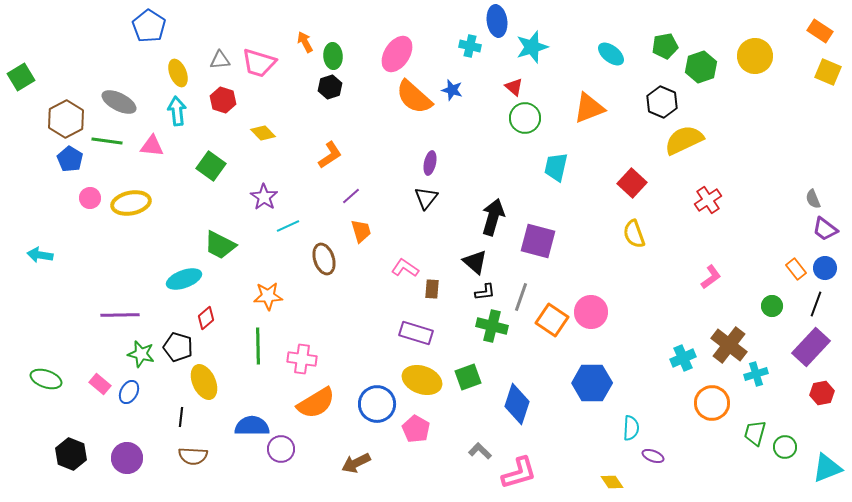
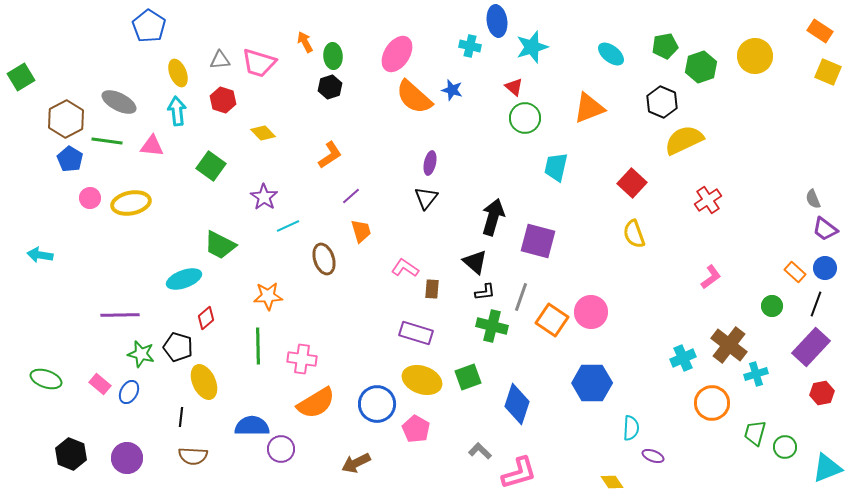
orange rectangle at (796, 269): moved 1 px left, 3 px down; rotated 10 degrees counterclockwise
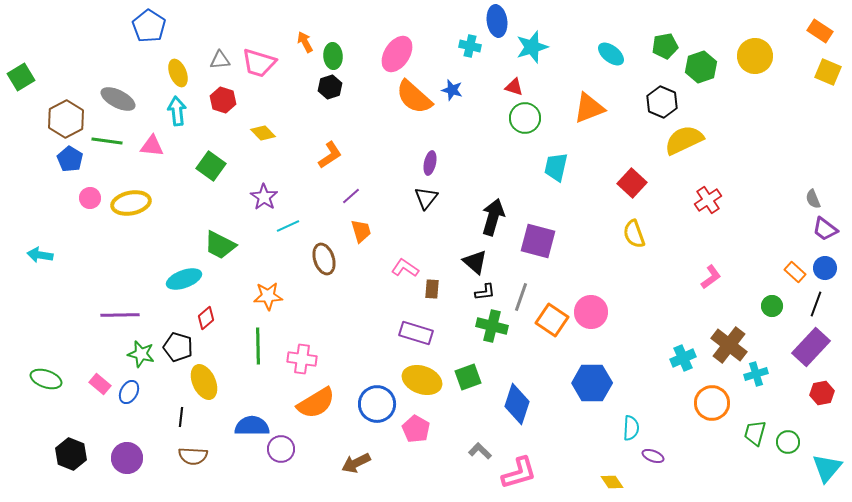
red triangle at (514, 87): rotated 24 degrees counterclockwise
gray ellipse at (119, 102): moved 1 px left, 3 px up
green circle at (785, 447): moved 3 px right, 5 px up
cyan triangle at (827, 468): rotated 28 degrees counterclockwise
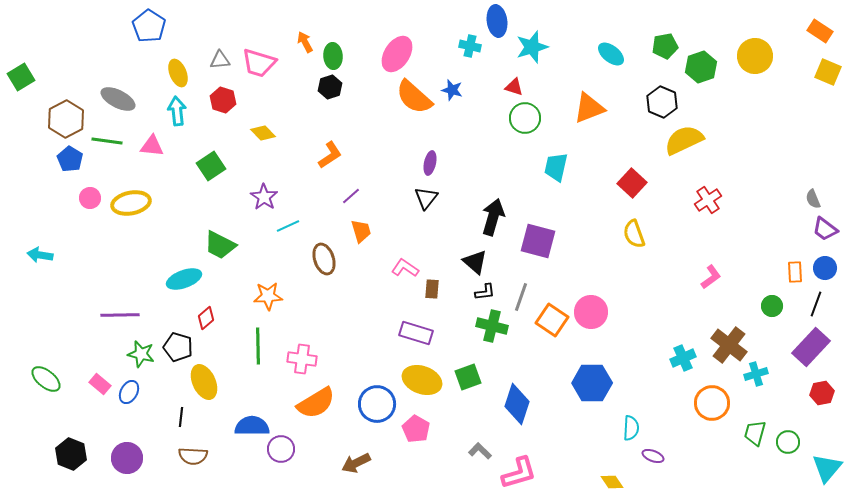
green square at (211, 166): rotated 20 degrees clockwise
orange rectangle at (795, 272): rotated 45 degrees clockwise
green ellipse at (46, 379): rotated 20 degrees clockwise
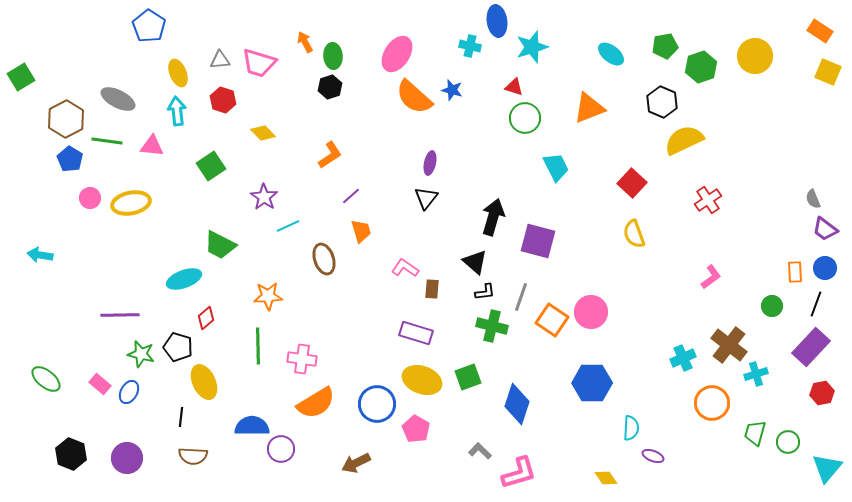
cyan trapezoid at (556, 167): rotated 140 degrees clockwise
yellow diamond at (612, 482): moved 6 px left, 4 px up
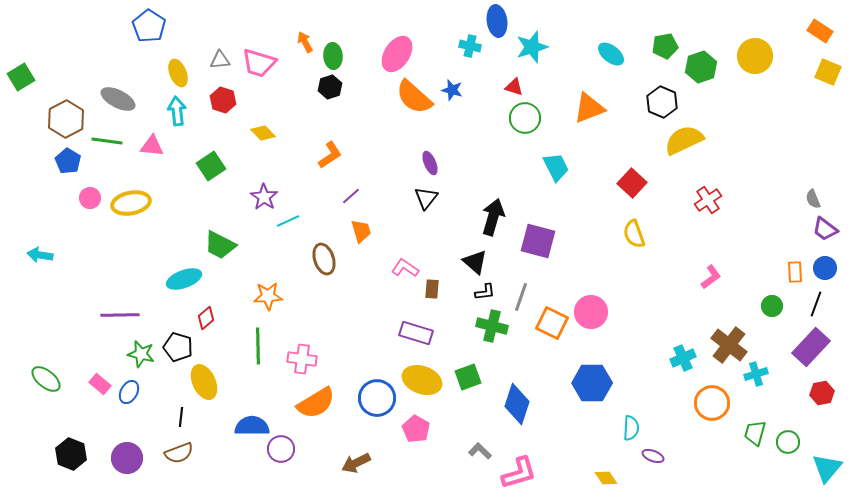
blue pentagon at (70, 159): moved 2 px left, 2 px down
purple ellipse at (430, 163): rotated 35 degrees counterclockwise
cyan line at (288, 226): moved 5 px up
orange square at (552, 320): moved 3 px down; rotated 8 degrees counterclockwise
blue circle at (377, 404): moved 6 px up
brown semicircle at (193, 456): moved 14 px left, 3 px up; rotated 24 degrees counterclockwise
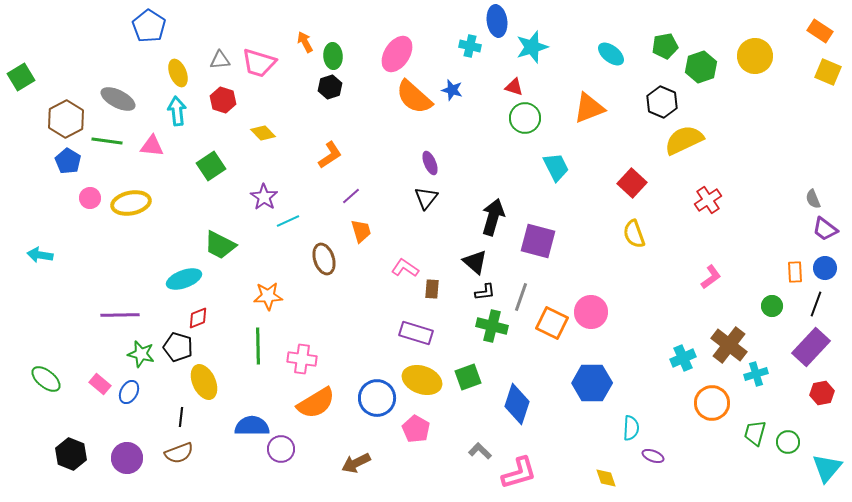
red diamond at (206, 318): moved 8 px left; rotated 20 degrees clockwise
yellow diamond at (606, 478): rotated 15 degrees clockwise
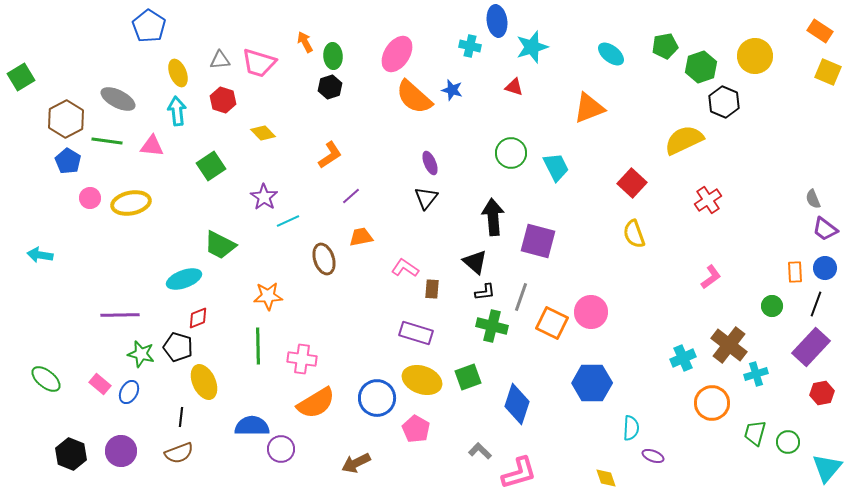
black hexagon at (662, 102): moved 62 px right
green circle at (525, 118): moved 14 px left, 35 px down
black arrow at (493, 217): rotated 21 degrees counterclockwise
orange trapezoid at (361, 231): moved 6 px down; rotated 85 degrees counterclockwise
purple circle at (127, 458): moved 6 px left, 7 px up
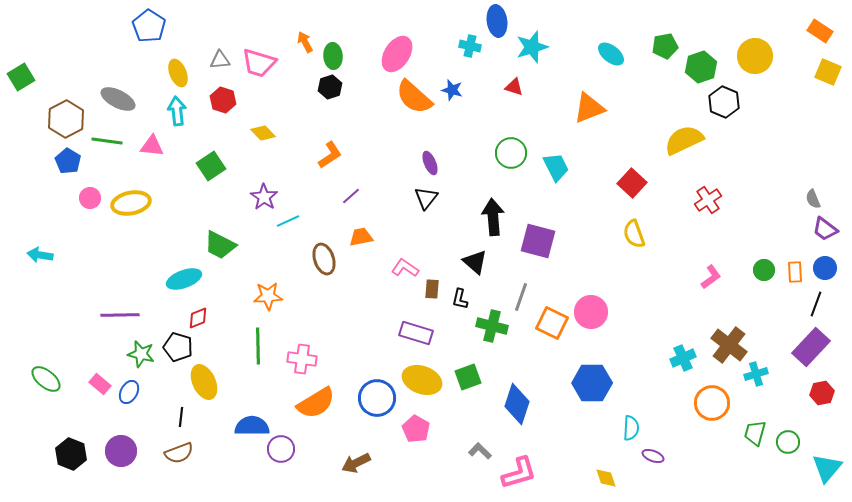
black L-shape at (485, 292): moved 25 px left, 7 px down; rotated 110 degrees clockwise
green circle at (772, 306): moved 8 px left, 36 px up
